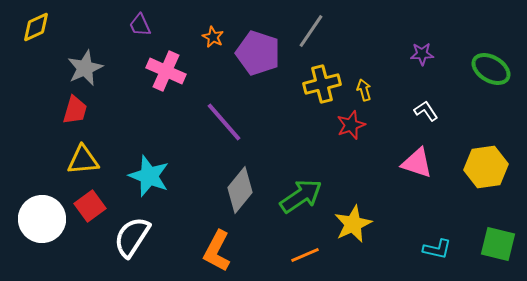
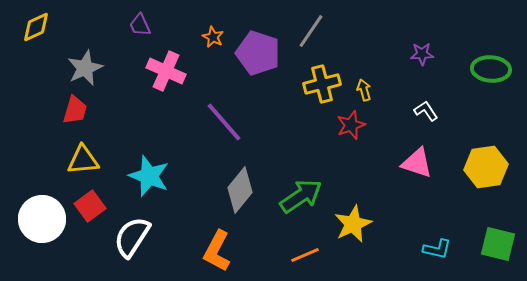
green ellipse: rotated 27 degrees counterclockwise
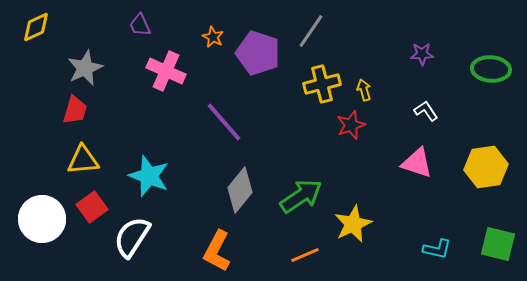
red square: moved 2 px right, 1 px down
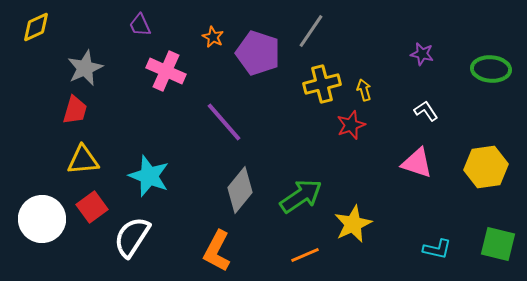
purple star: rotated 15 degrees clockwise
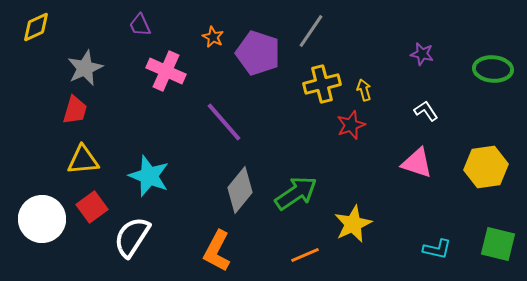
green ellipse: moved 2 px right
green arrow: moved 5 px left, 3 px up
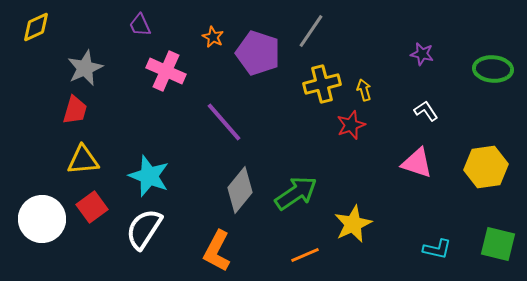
white semicircle: moved 12 px right, 8 px up
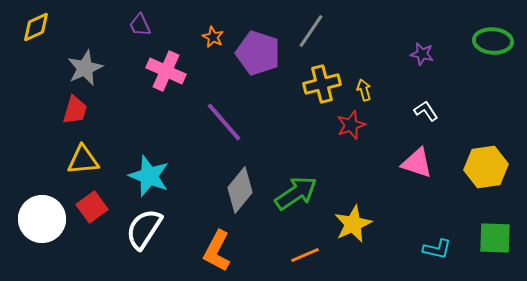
green ellipse: moved 28 px up
green square: moved 3 px left, 6 px up; rotated 12 degrees counterclockwise
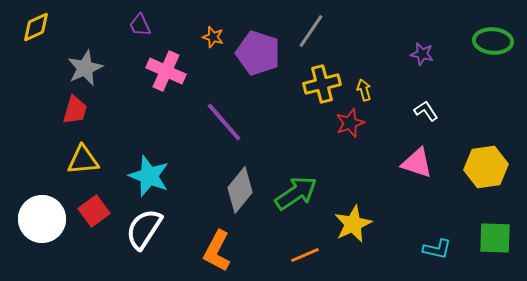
orange star: rotated 10 degrees counterclockwise
red star: moved 1 px left, 2 px up
red square: moved 2 px right, 4 px down
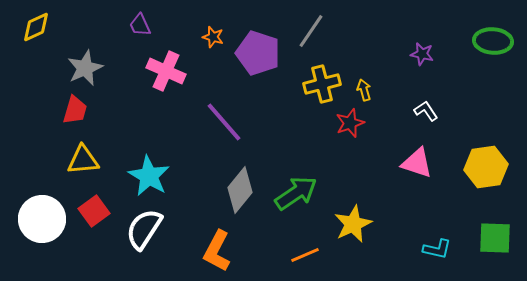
cyan star: rotated 9 degrees clockwise
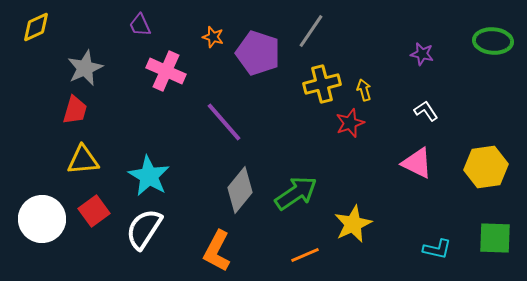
pink triangle: rotated 8 degrees clockwise
